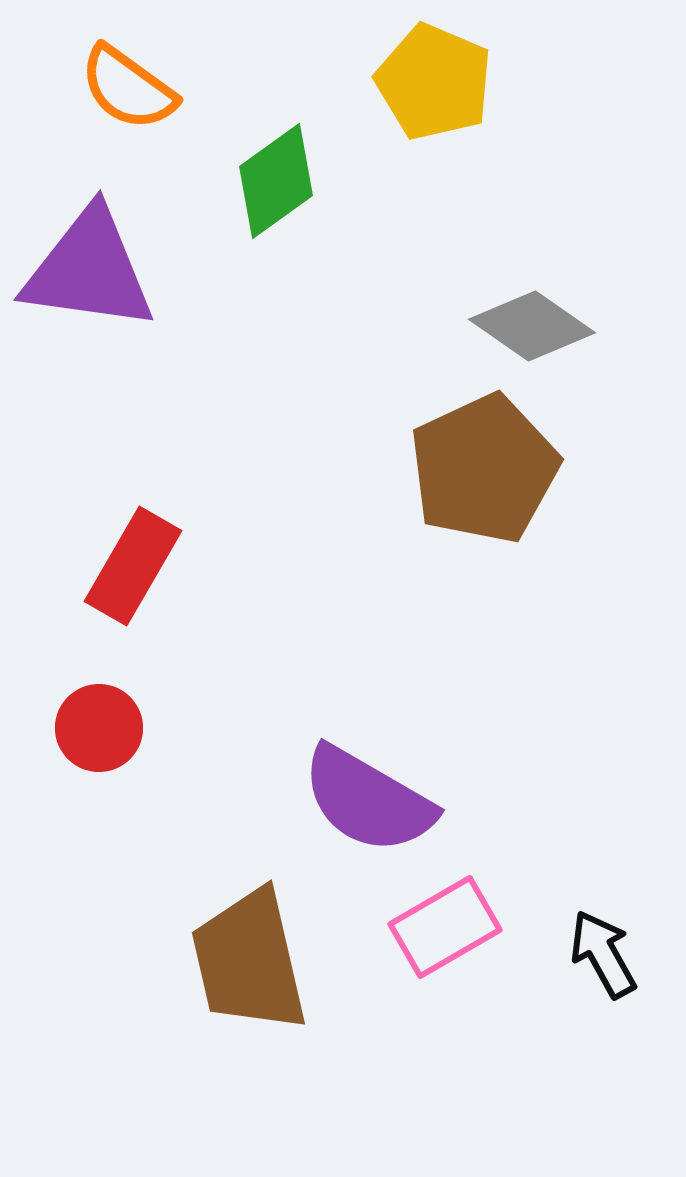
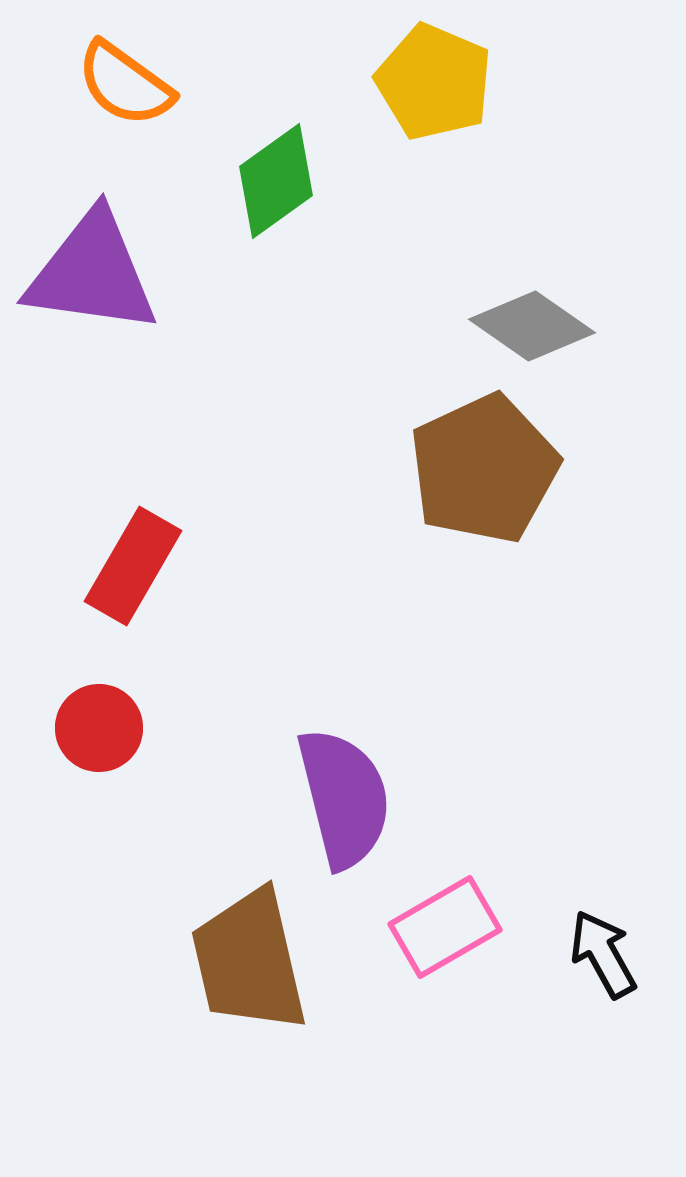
orange semicircle: moved 3 px left, 4 px up
purple triangle: moved 3 px right, 3 px down
purple semicircle: moved 24 px left, 2 px up; rotated 134 degrees counterclockwise
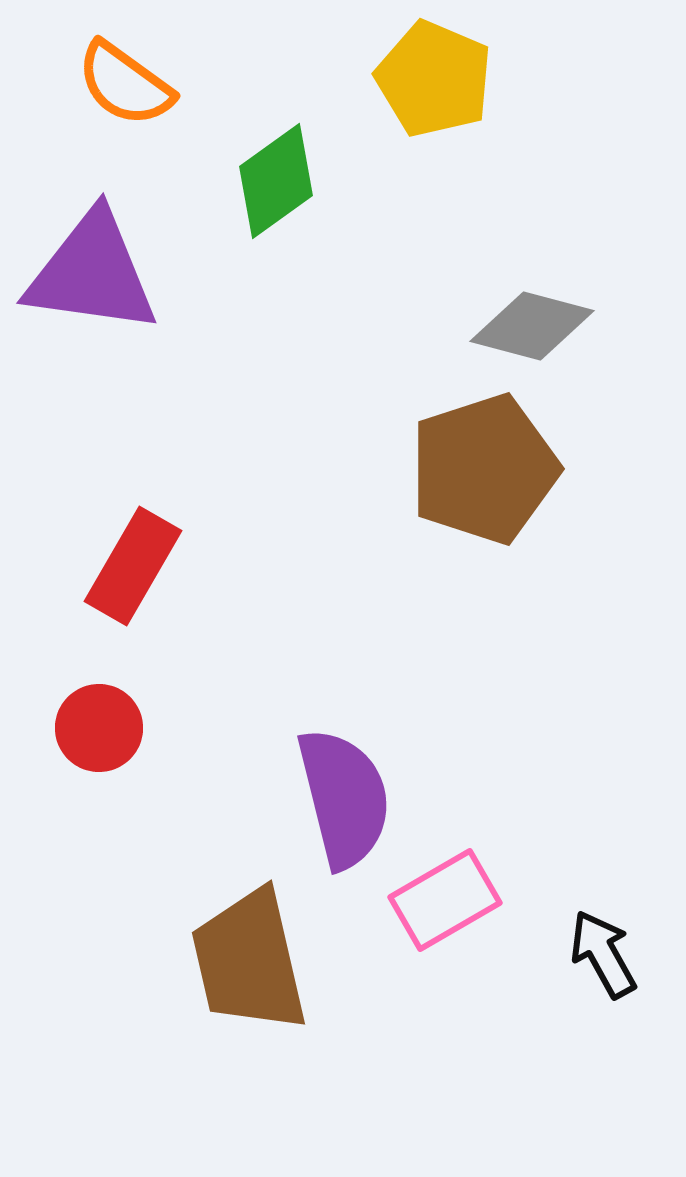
yellow pentagon: moved 3 px up
gray diamond: rotated 20 degrees counterclockwise
brown pentagon: rotated 7 degrees clockwise
pink rectangle: moved 27 px up
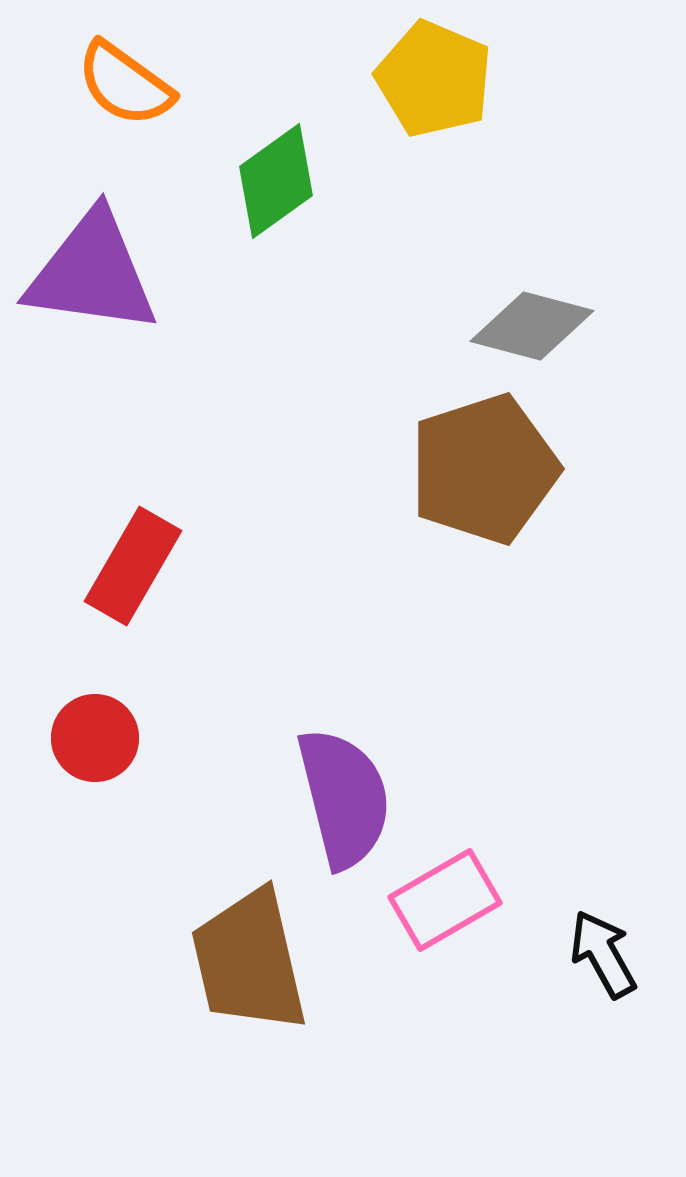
red circle: moved 4 px left, 10 px down
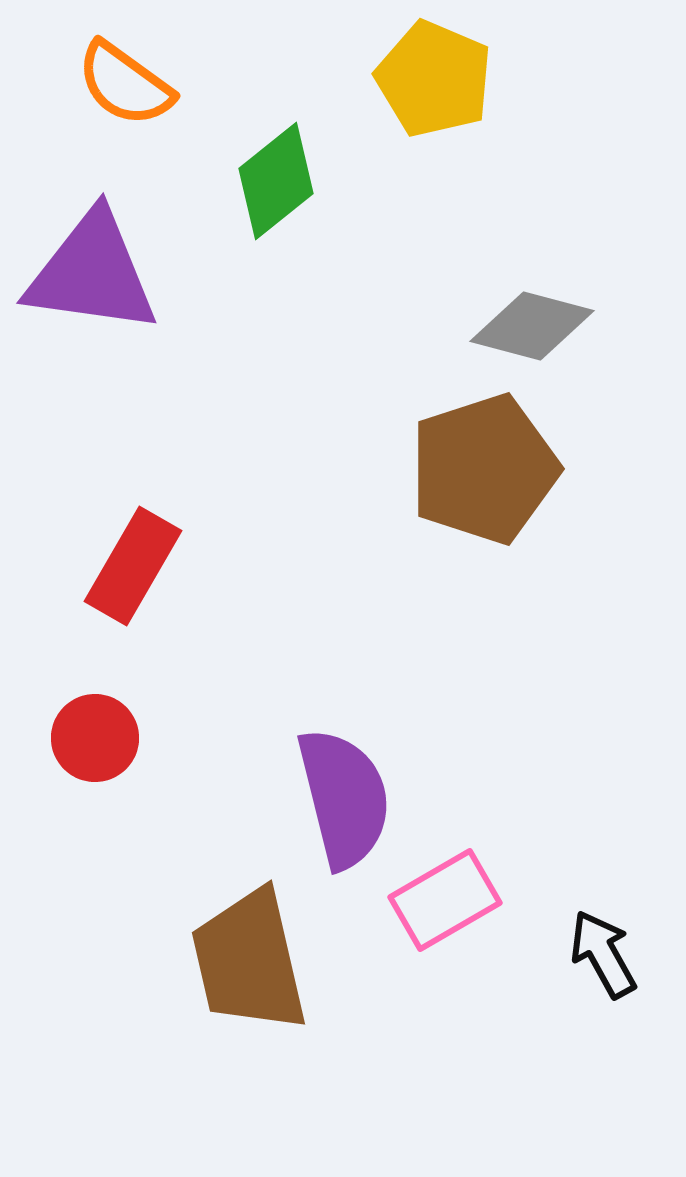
green diamond: rotated 3 degrees counterclockwise
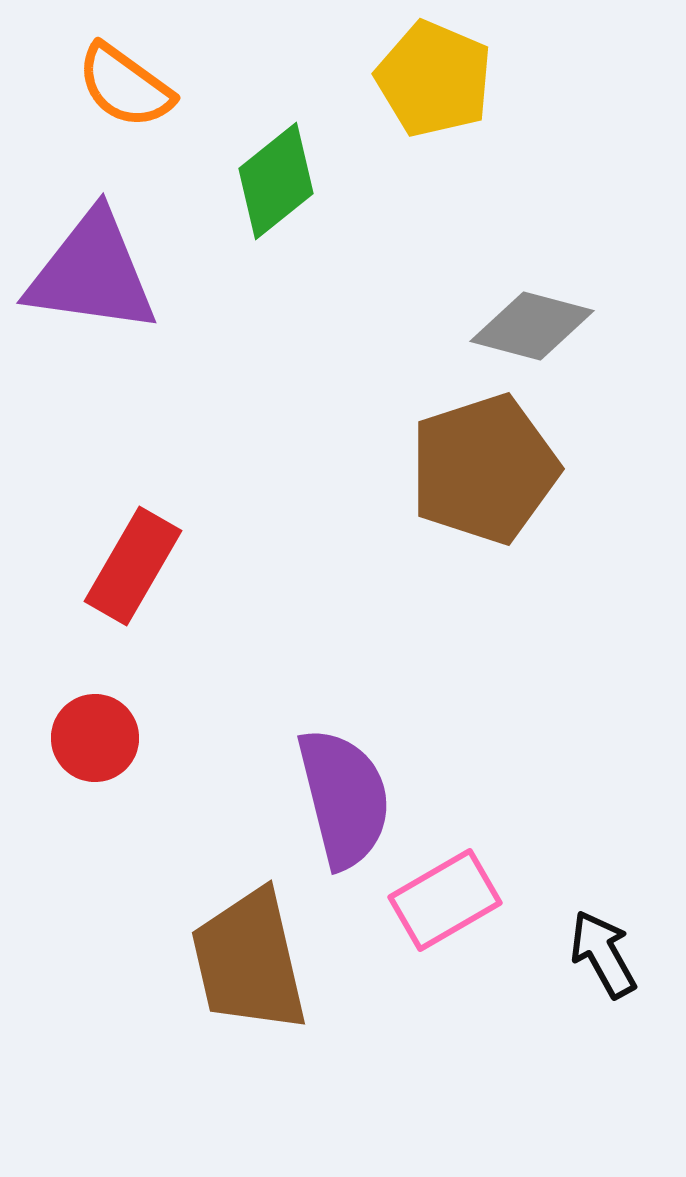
orange semicircle: moved 2 px down
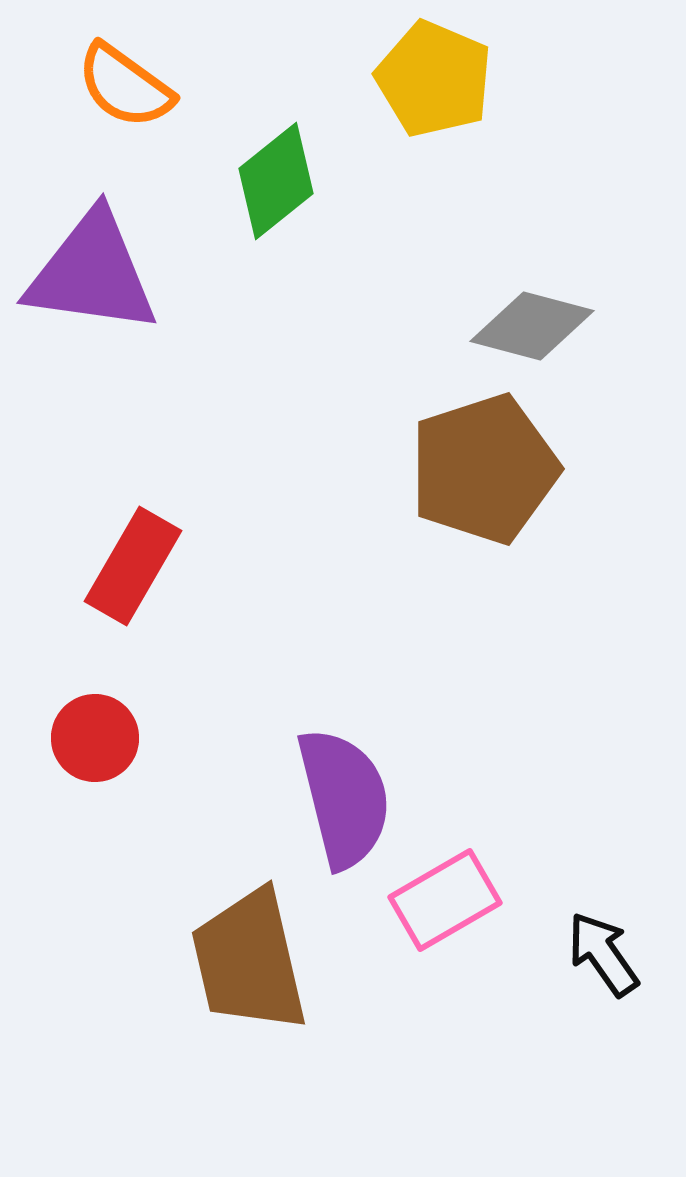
black arrow: rotated 6 degrees counterclockwise
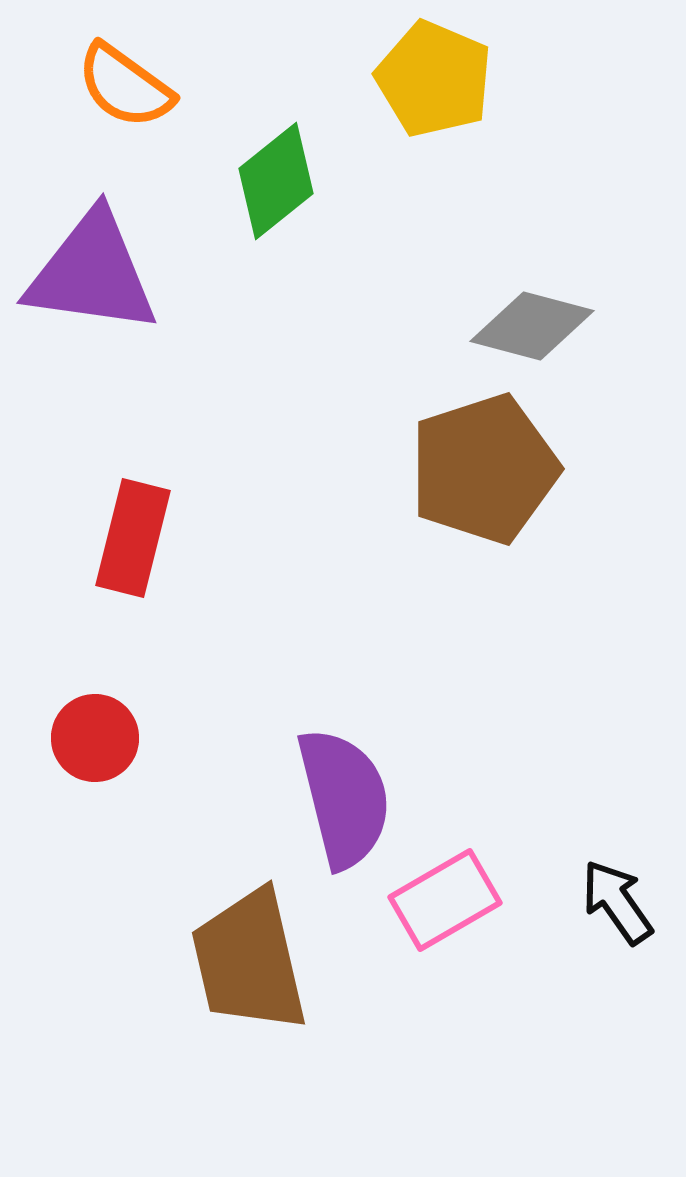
red rectangle: moved 28 px up; rotated 16 degrees counterclockwise
black arrow: moved 14 px right, 52 px up
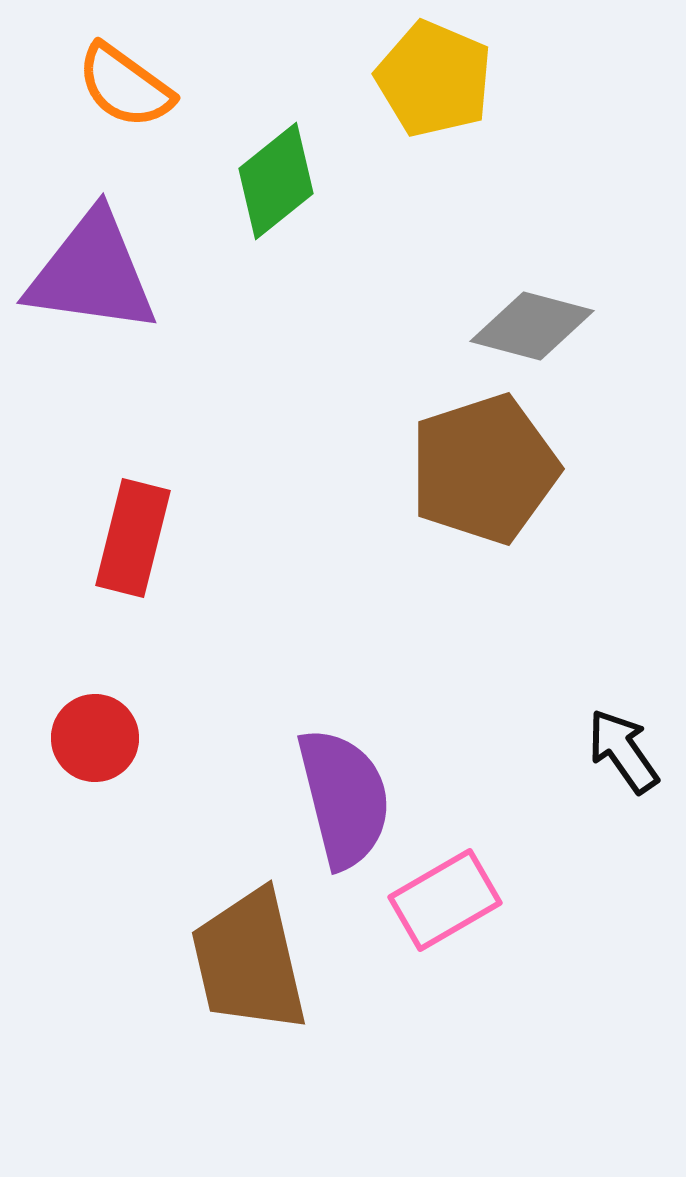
black arrow: moved 6 px right, 151 px up
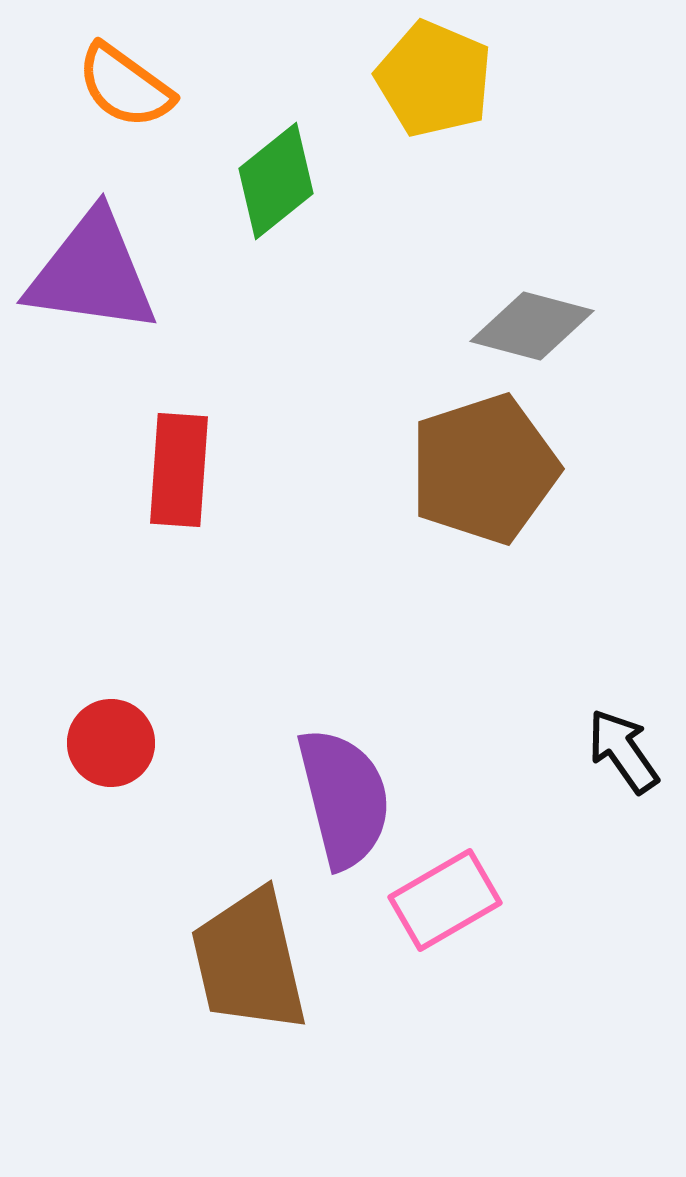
red rectangle: moved 46 px right, 68 px up; rotated 10 degrees counterclockwise
red circle: moved 16 px right, 5 px down
